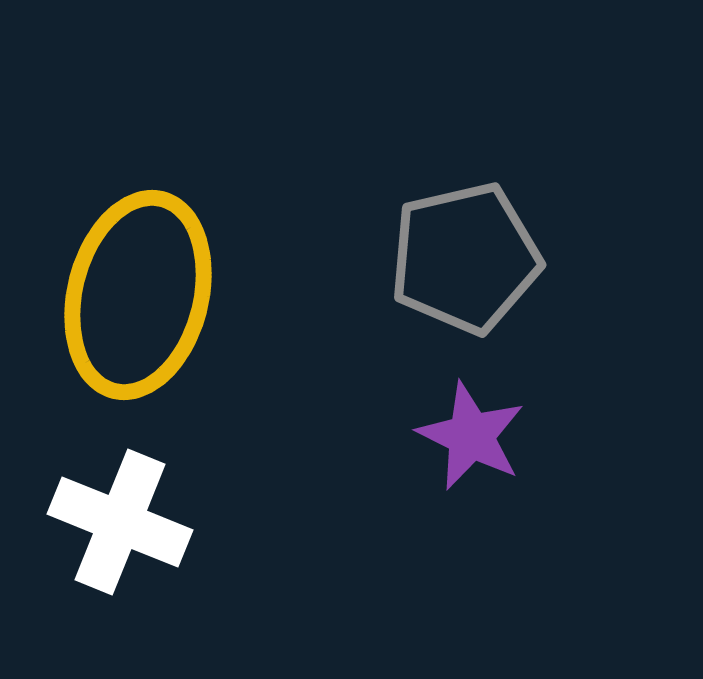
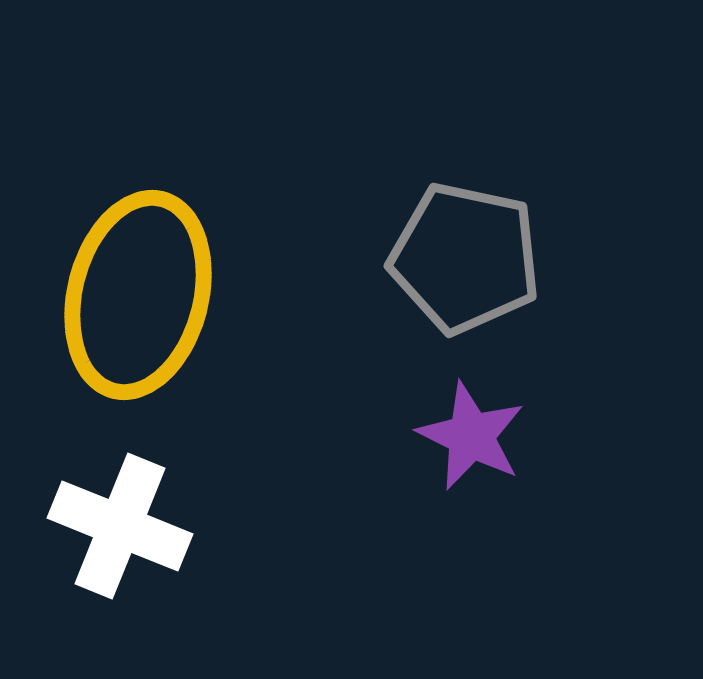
gray pentagon: rotated 25 degrees clockwise
white cross: moved 4 px down
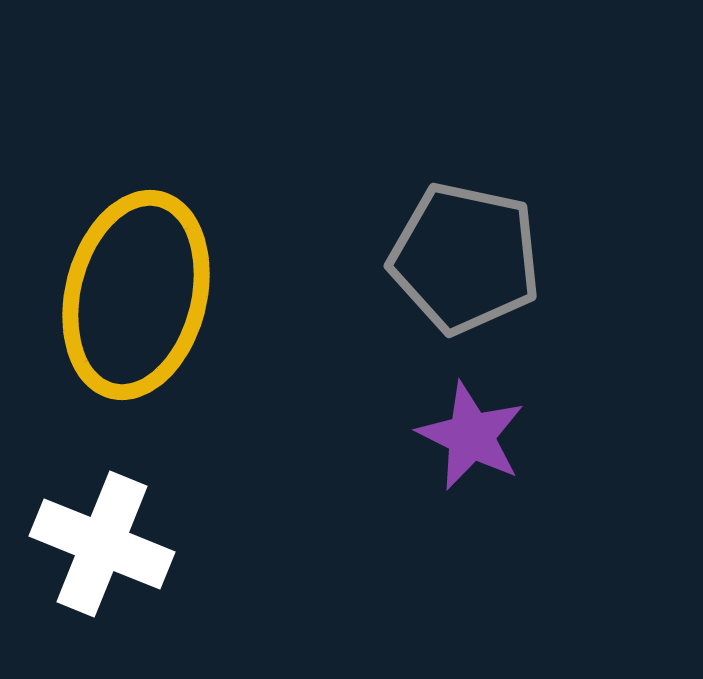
yellow ellipse: moved 2 px left
white cross: moved 18 px left, 18 px down
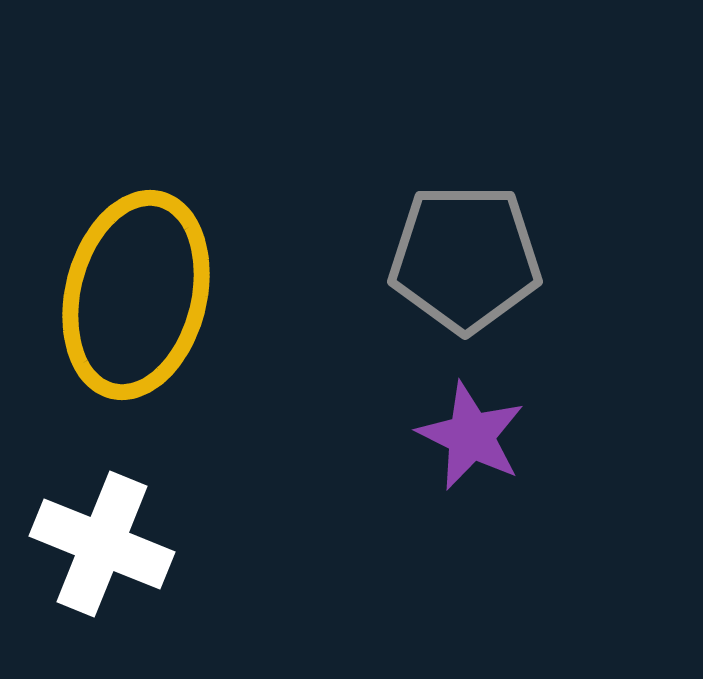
gray pentagon: rotated 12 degrees counterclockwise
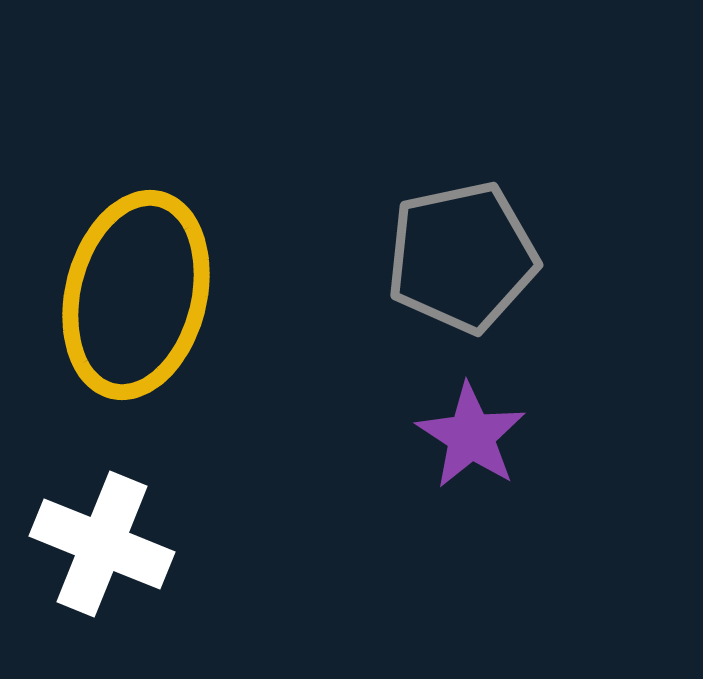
gray pentagon: moved 3 px left, 1 px up; rotated 12 degrees counterclockwise
purple star: rotated 7 degrees clockwise
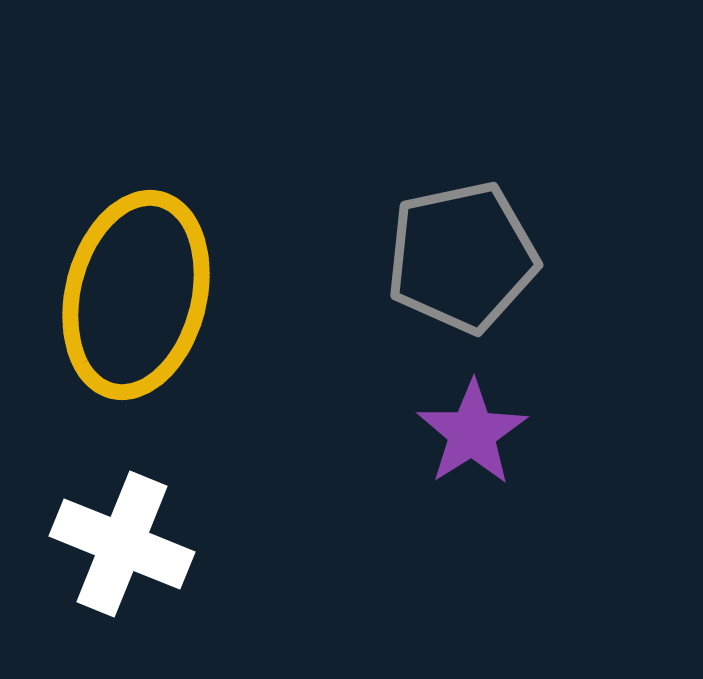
purple star: moved 1 px right, 3 px up; rotated 7 degrees clockwise
white cross: moved 20 px right
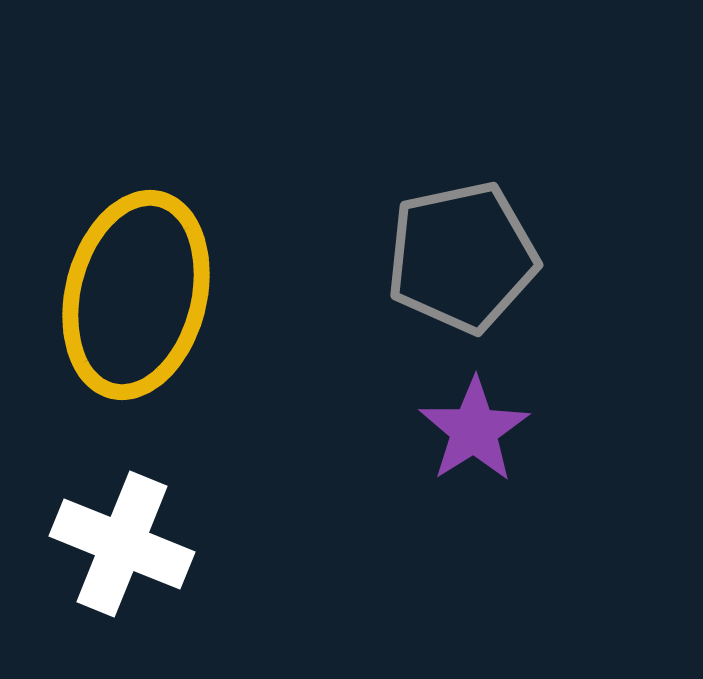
purple star: moved 2 px right, 3 px up
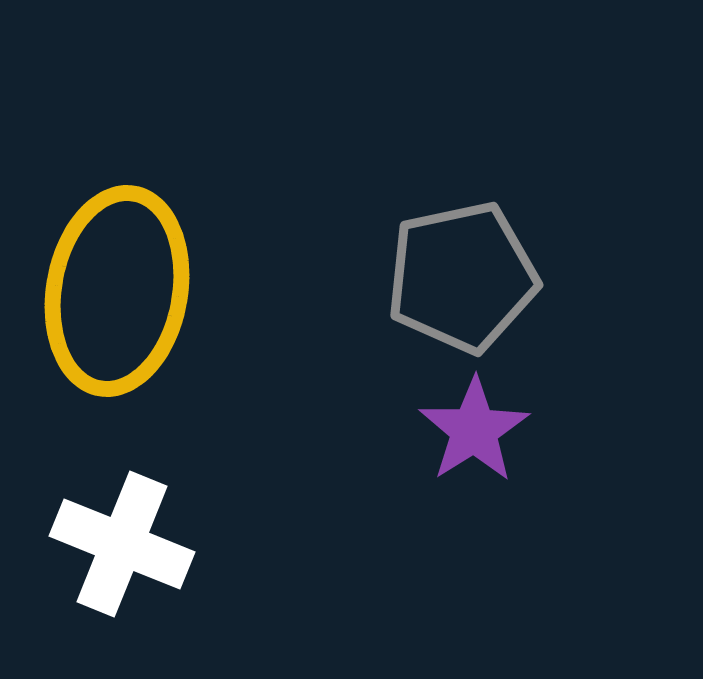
gray pentagon: moved 20 px down
yellow ellipse: moved 19 px left, 4 px up; rotated 4 degrees counterclockwise
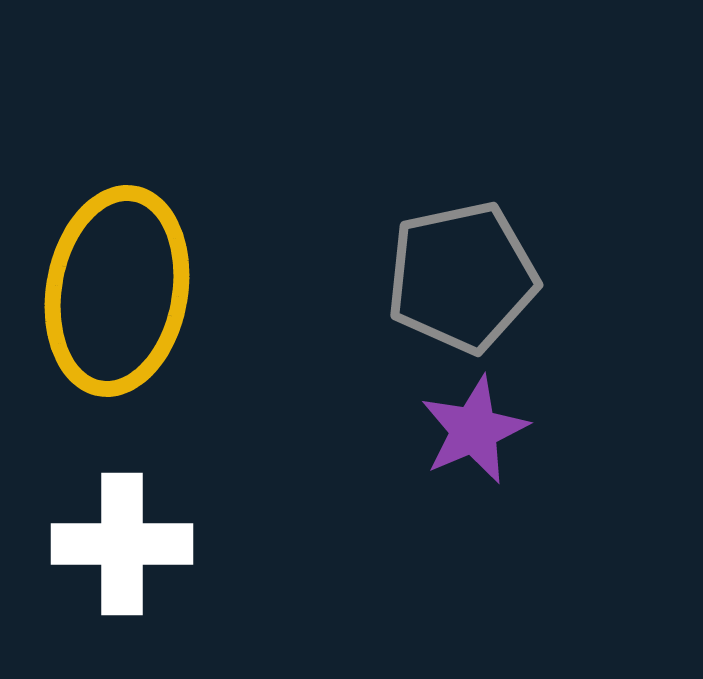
purple star: rotated 9 degrees clockwise
white cross: rotated 22 degrees counterclockwise
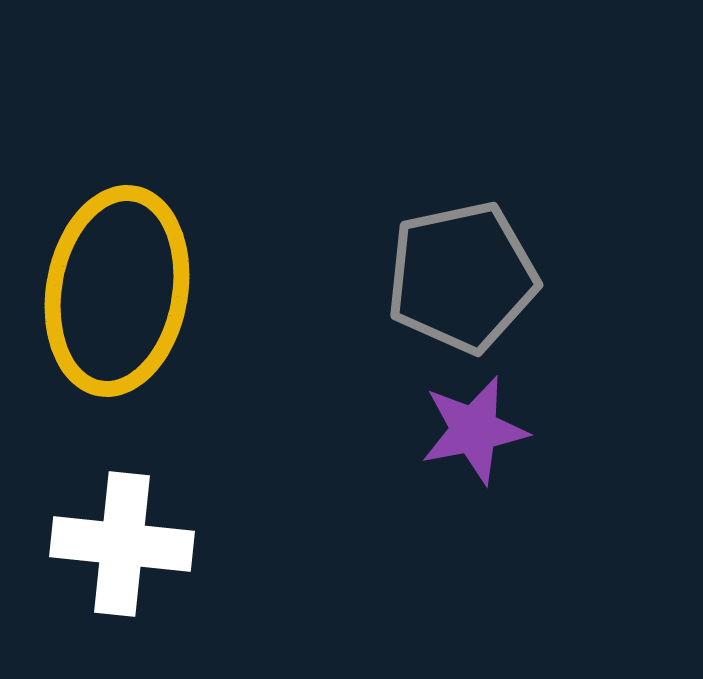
purple star: rotated 12 degrees clockwise
white cross: rotated 6 degrees clockwise
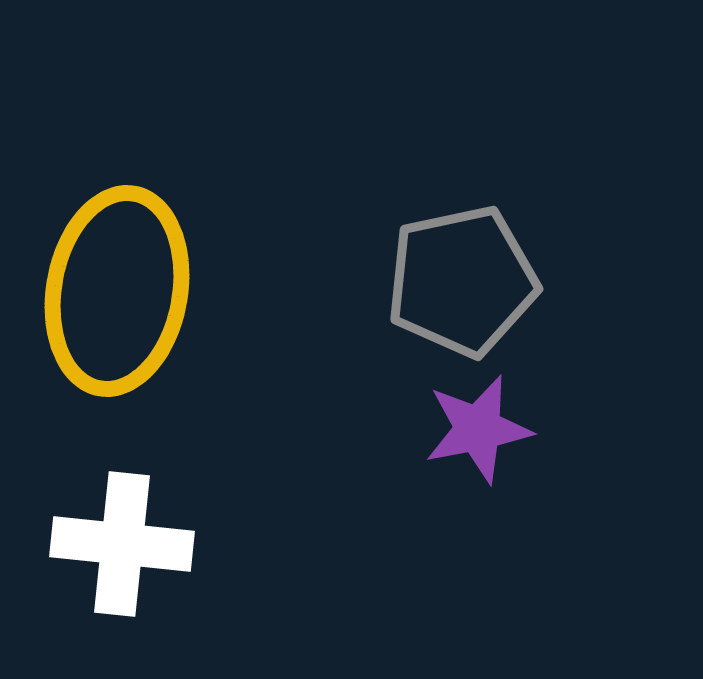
gray pentagon: moved 4 px down
purple star: moved 4 px right, 1 px up
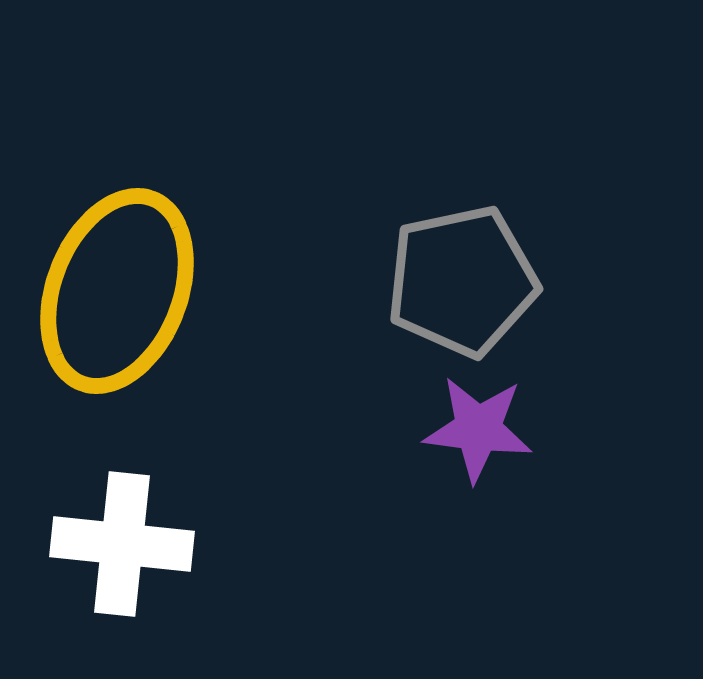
yellow ellipse: rotated 11 degrees clockwise
purple star: rotated 18 degrees clockwise
